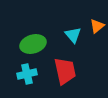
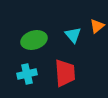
green ellipse: moved 1 px right, 4 px up
red trapezoid: moved 2 px down; rotated 8 degrees clockwise
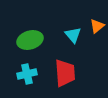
green ellipse: moved 4 px left
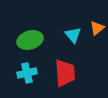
orange triangle: moved 2 px down
cyan cross: moved 1 px up
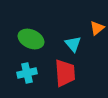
cyan triangle: moved 9 px down
green ellipse: moved 1 px right, 1 px up; rotated 40 degrees clockwise
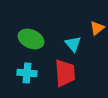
cyan cross: rotated 18 degrees clockwise
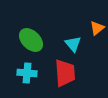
green ellipse: moved 1 px down; rotated 20 degrees clockwise
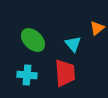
green ellipse: moved 2 px right
cyan cross: moved 2 px down
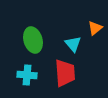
orange triangle: moved 2 px left
green ellipse: rotated 30 degrees clockwise
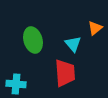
cyan cross: moved 11 px left, 9 px down
